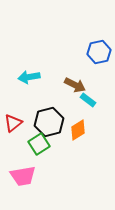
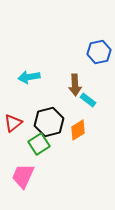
brown arrow: rotated 60 degrees clockwise
pink trapezoid: rotated 124 degrees clockwise
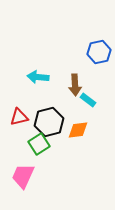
cyan arrow: moved 9 px right; rotated 15 degrees clockwise
red triangle: moved 6 px right, 6 px up; rotated 24 degrees clockwise
orange diamond: rotated 25 degrees clockwise
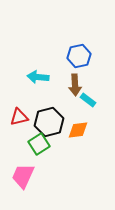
blue hexagon: moved 20 px left, 4 px down
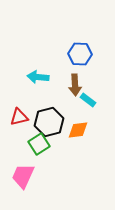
blue hexagon: moved 1 px right, 2 px up; rotated 15 degrees clockwise
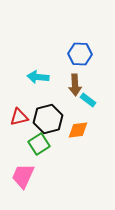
black hexagon: moved 1 px left, 3 px up
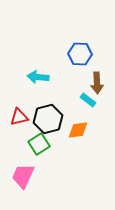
brown arrow: moved 22 px right, 2 px up
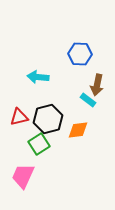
brown arrow: moved 2 px down; rotated 15 degrees clockwise
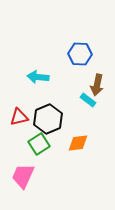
black hexagon: rotated 8 degrees counterclockwise
orange diamond: moved 13 px down
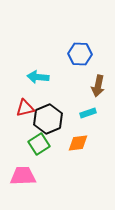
brown arrow: moved 1 px right, 1 px down
cyan rectangle: moved 13 px down; rotated 56 degrees counterclockwise
red triangle: moved 6 px right, 9 px up
pink trapezoid: rotated 64 degrees clockwise
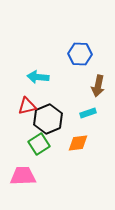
red triangle: moved 2 px right, 2 px up
